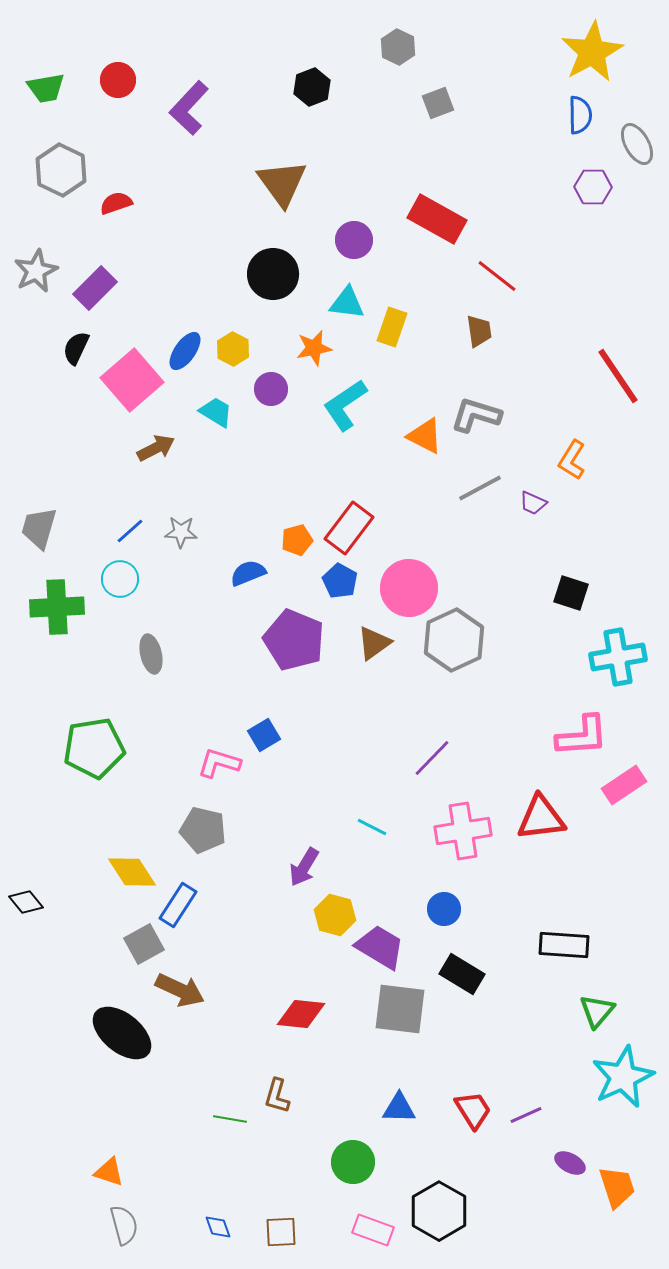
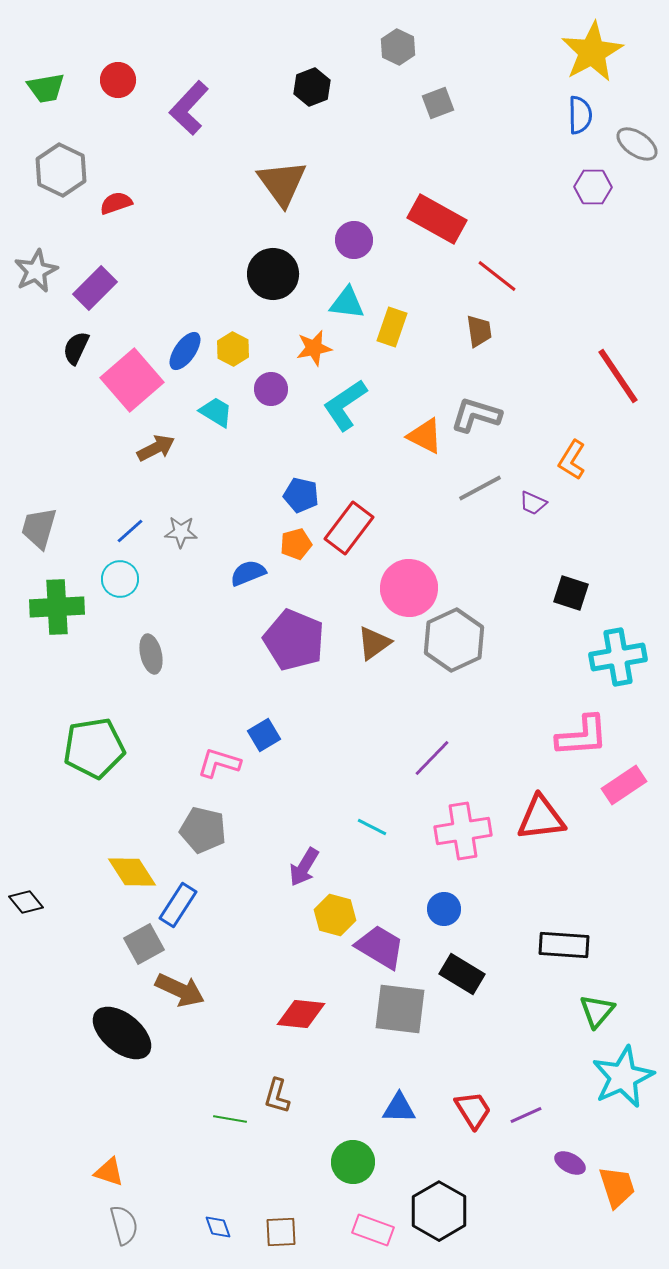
gray ellipse at (637, 144): rotated 27 degrees counterclockwise
orange pentagon at (297, 540): moved 1 px left, 4 px down
blue pentagon at (340, 581): moved 39 px left, 86 px up; rotated 16 degrees counterclockwise
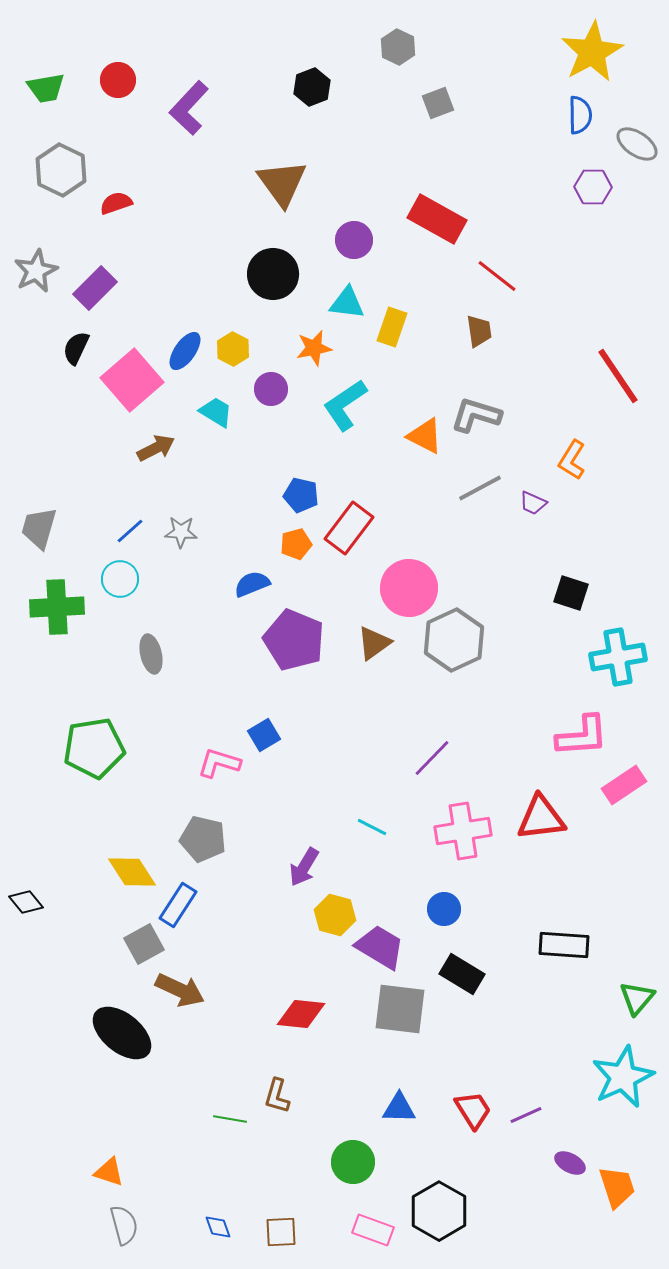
blue semicircle at (248, 573): moved 4 px right, 11 px down
gray pentagon at (203, 830): moved 9 px down
green triangle at (597, 1011): moved 40 px right, 13 px up
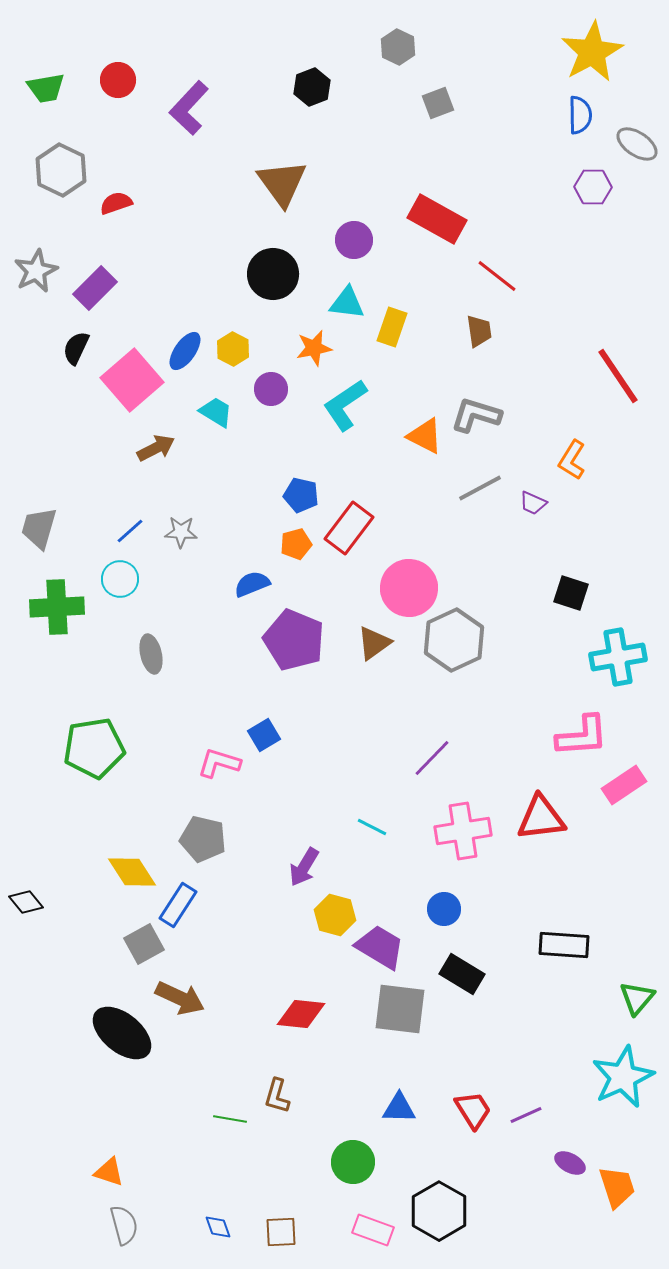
brown arrow at (180, 990): moved 8 px down
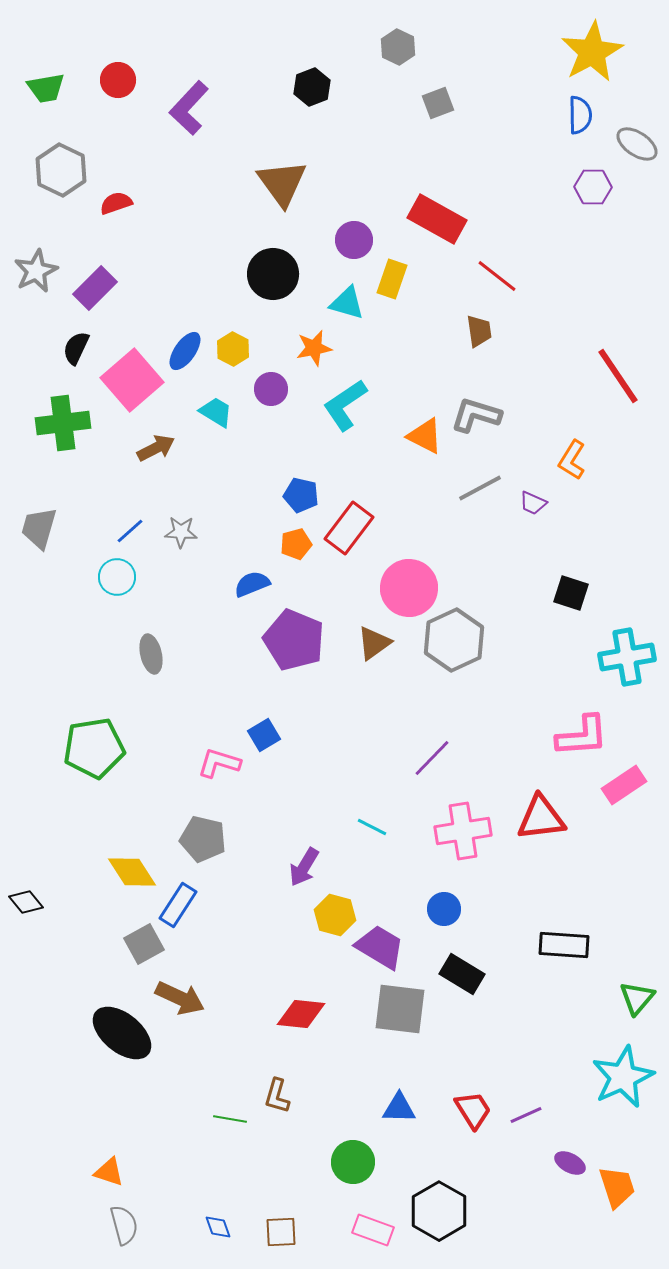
cyan triangle at (347, 303): rotated 9 degrees clockwise
yellow rectangle at (392, 327): moved 48 px up
cyan circle at (120, 579): moved 3 px left, 2 px up
green cross at (57, 607): moved 6 px right, 184 px up; rotated 4 degrees counterclockwise
cyan cross at (618, 657): moved 9 px right
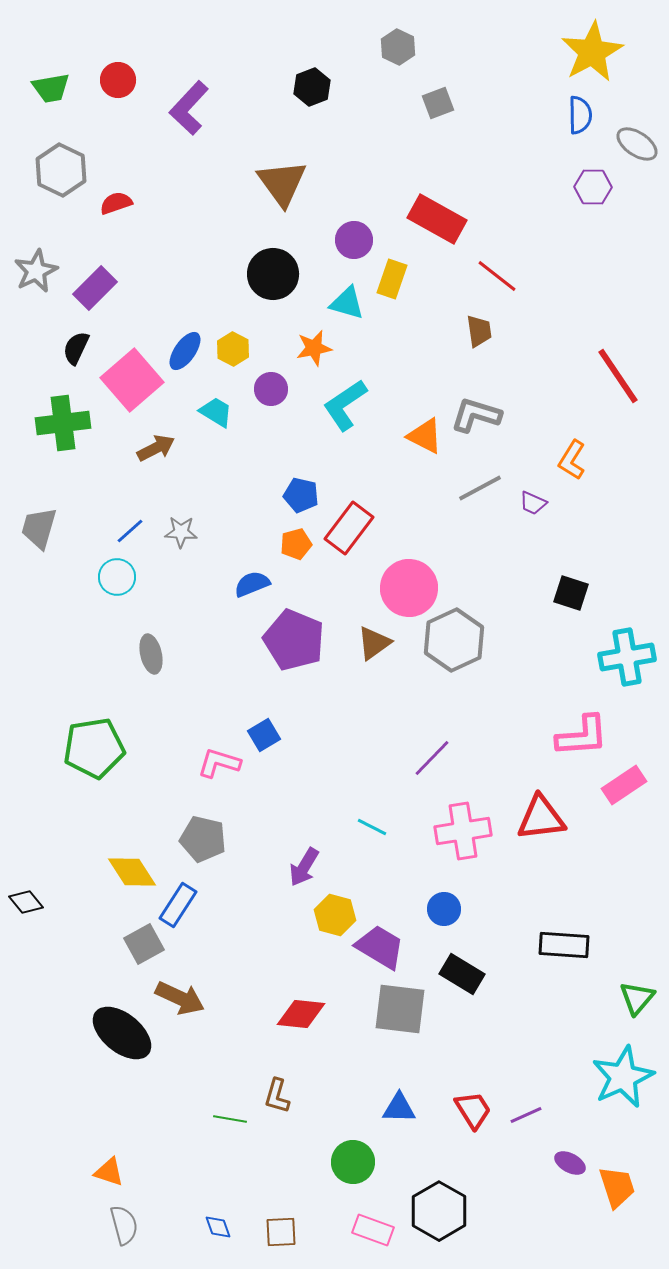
green trapezoid at (46, 88): moved 5 px right
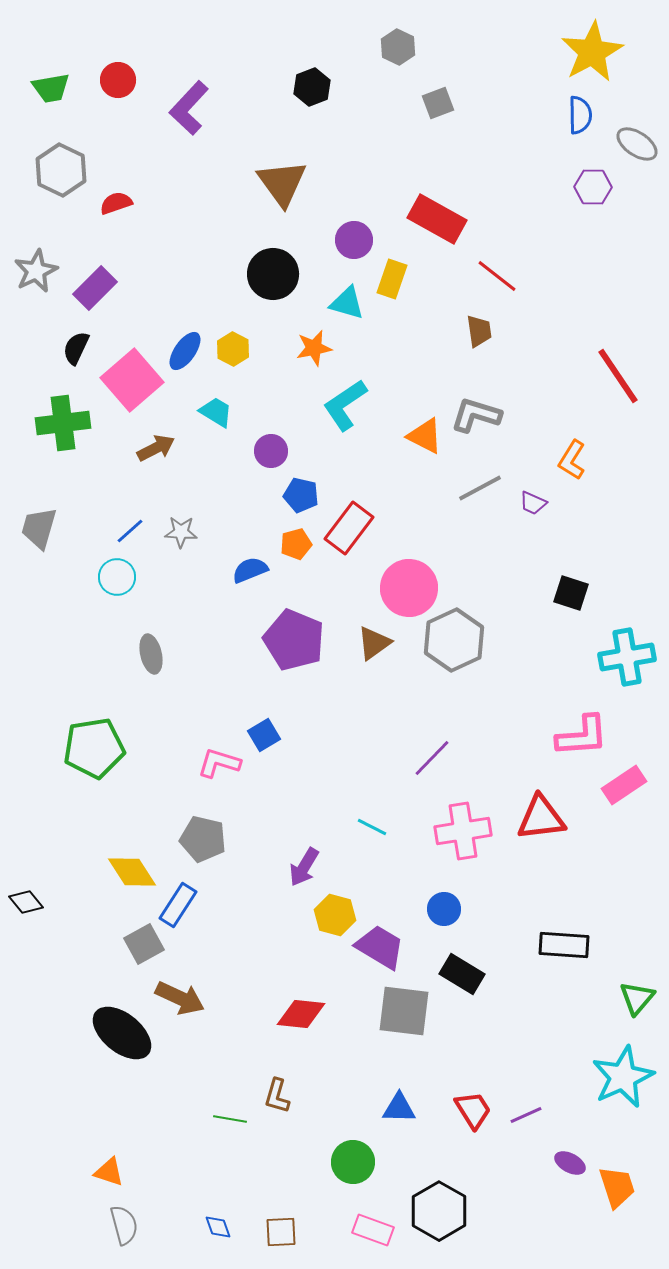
purple circle at (271, 389): moved 62 px down
blue semicircle at (252, 584): moved 2 px left, 14 px up
gray square at (400, 1009): moved 4 px right, 2 px down
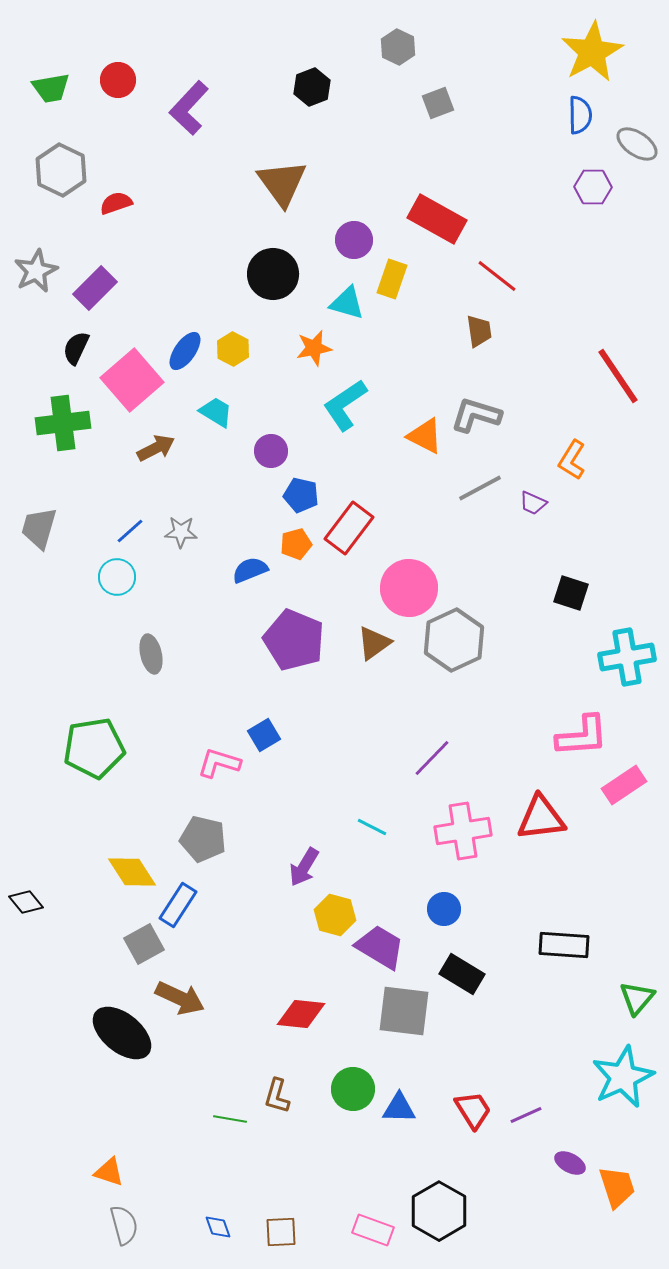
green circle at (353, 1162): moved 73 px up
